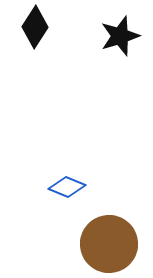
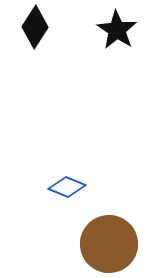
black star: moved 3 px left, 6 px up; rotated 21 degrees counterclockwise
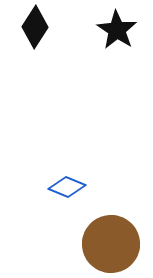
brown circle: moved 2 px right
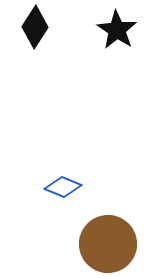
blue diamond: moved 4 px left
brown circle: moved 3 px left
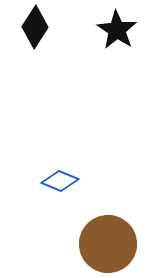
blue diamond: moved 3 px left, 6 px up
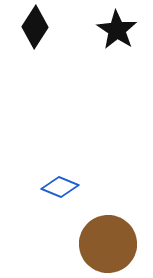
blue diamond: moved 6 px down
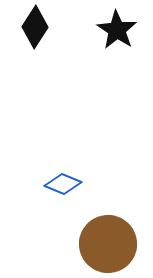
blue diamond: moved 3 px right, 3 px up
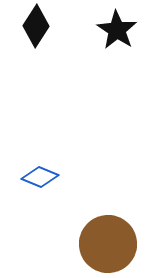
black diamond: moved 1 px right, 1 px up
blue diamond: moved 23 px left, 7 px up
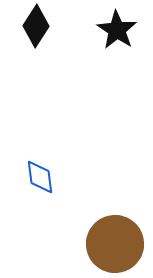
blue diamond: rotated 60 degrees clockwise
brown circle: moved 7 px right
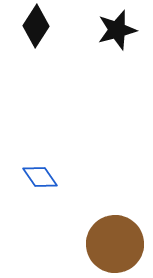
black star: rotated 24 degrees clockwise
blue diamond: rotated 27 degrees counterclockwise
